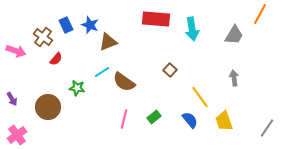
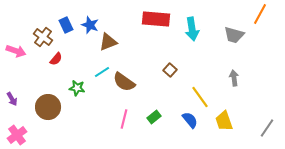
gray trapezoid: rotated 75 degrees clockwise
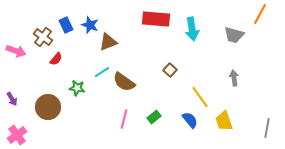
gray line: rotated 24 degrees counterclockwise
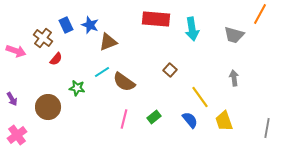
brown cross: moved 1 px down
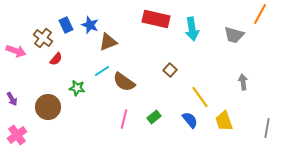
red rectangle: rotated 8 degrees clockwise
cyan line: moved 1 px up
gray arrow: moved 9 px right, 4 px down
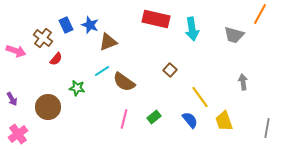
pink cross: moved 1 px right, 1 px up
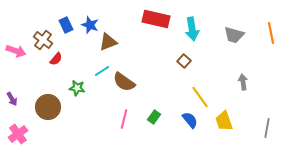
orange line: moved 11 px right, 19 px down; rotated 40 degrees counterclockwise
brown cross: moved 2 px down
brown square: moved 14 px right, 9 px up
green rectangle: rotated 16 degrees counterclockwise
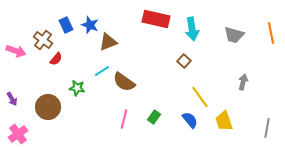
gray arrow: rotated 21 degrees clockwise
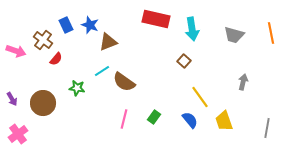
brown circle: moved 5 px left, 4 px up
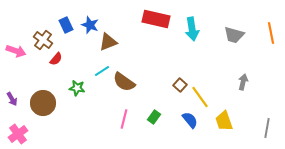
brown square: moved 4 px left, 24 px down
